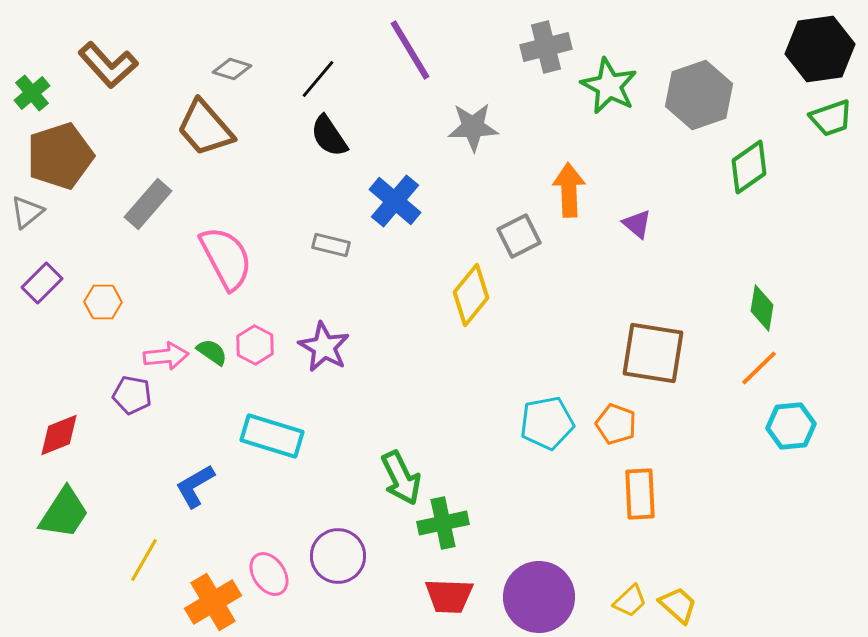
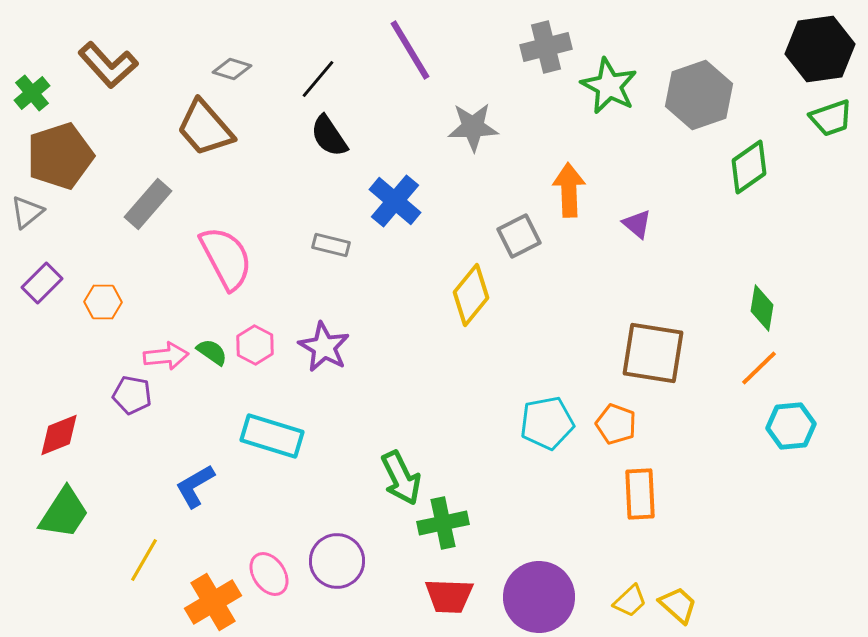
purple circle at (338, 556): moved 1 px left, 5 px down
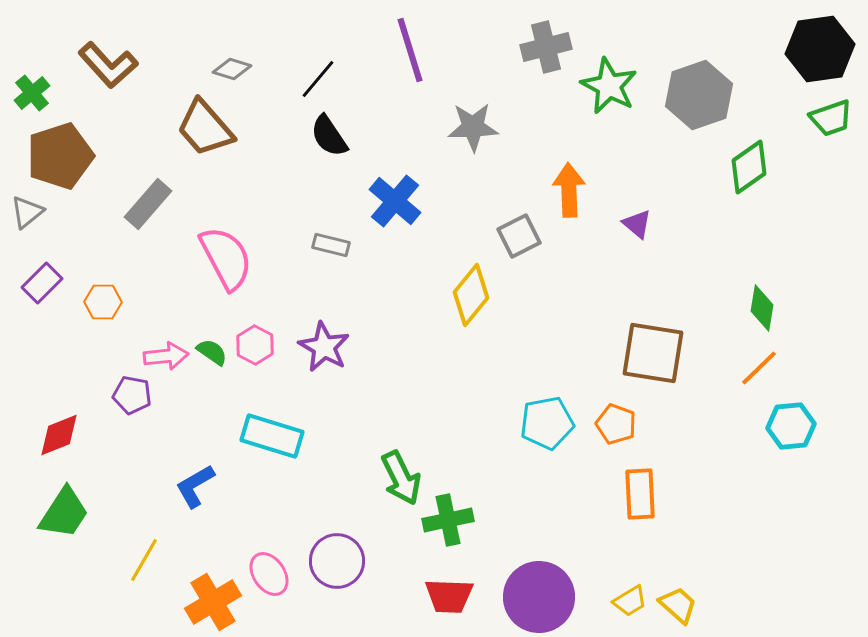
purple line at (410, 50): rotated 14 degrees clockwise
green cross at (443, 523): moved 5 px right, 3 px up
yellow trapezoid at (630, 601): rotated 12 degrees clockwise
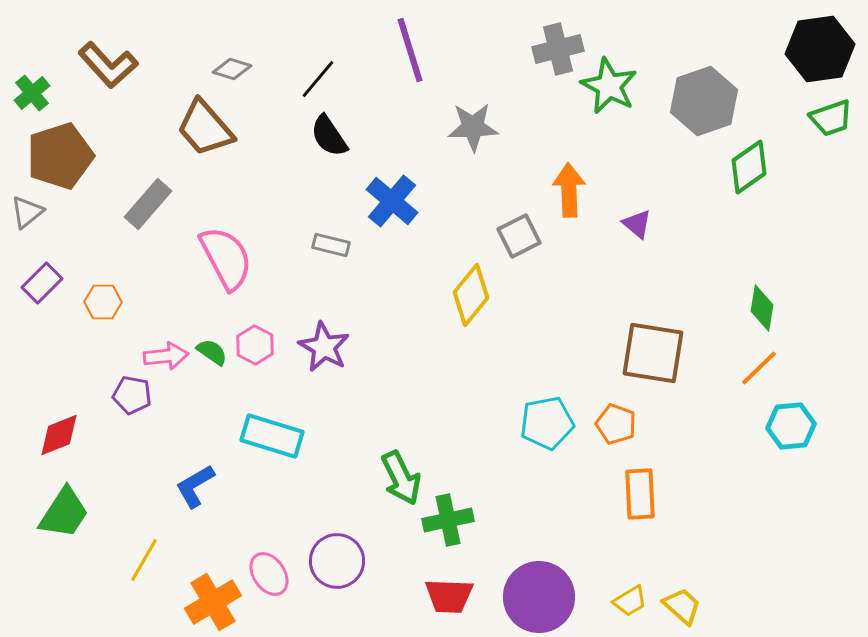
gray cross at (546, 47): moved 12 px right, 2 px down
gray hexagon at (699, 95): moved 5 px right, 6 px down
blue cross at (395, 201): moved 3 px left
yellow trapezoid at (678, 605): moved 4 px right, 1 px down
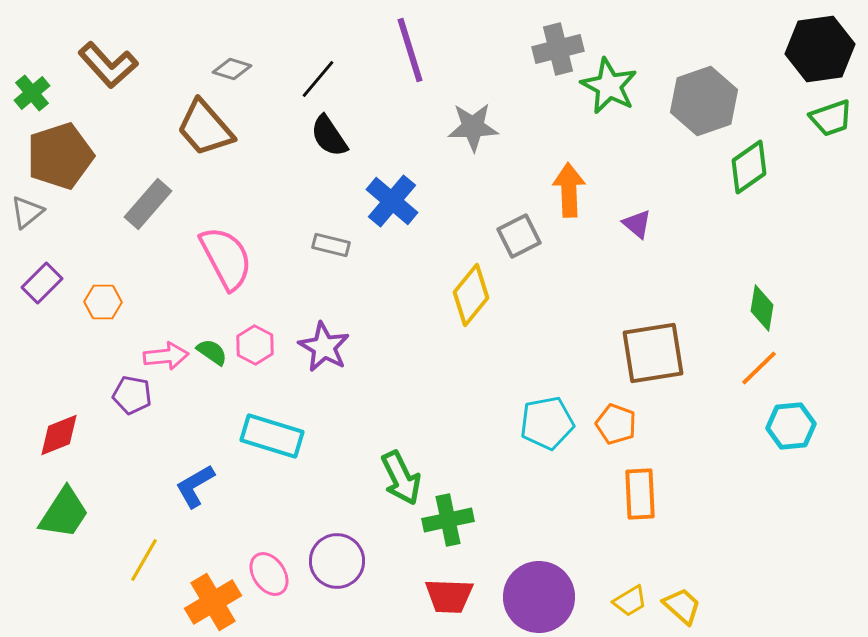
brown square at (653, 353): rotated 18 degrees counterclockwise
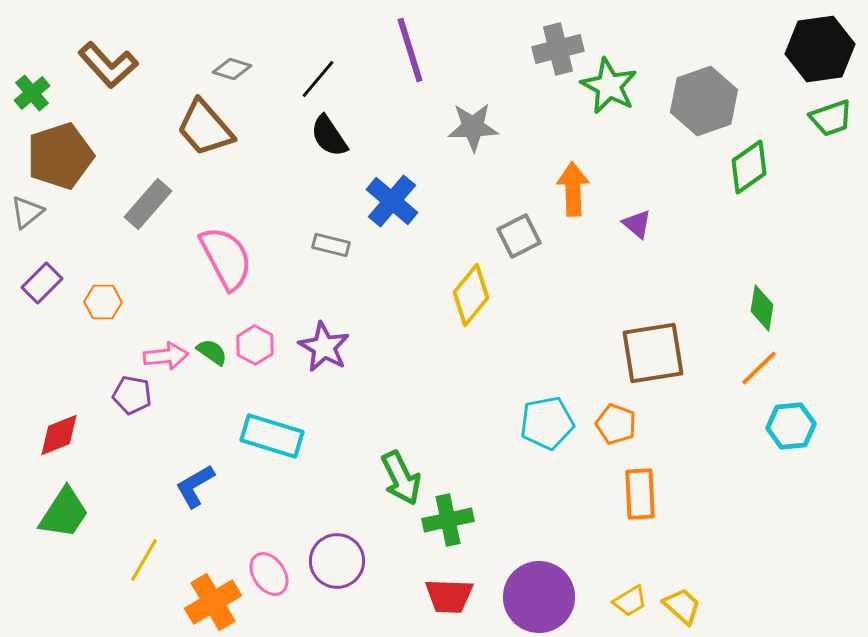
orange arrow at (569, 190): moved 4 px right, 1 px up
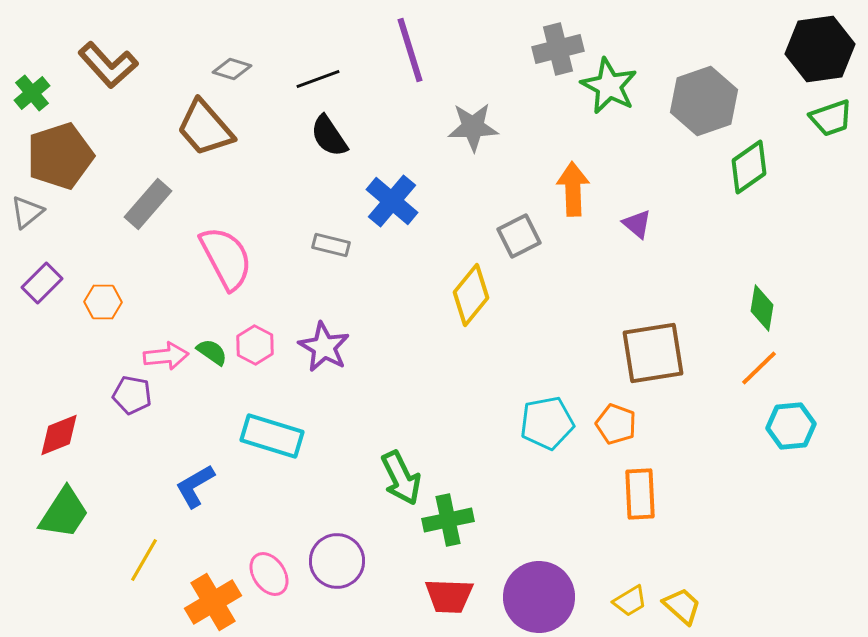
black line at (318, 79): rotated 30 degrees clockwise
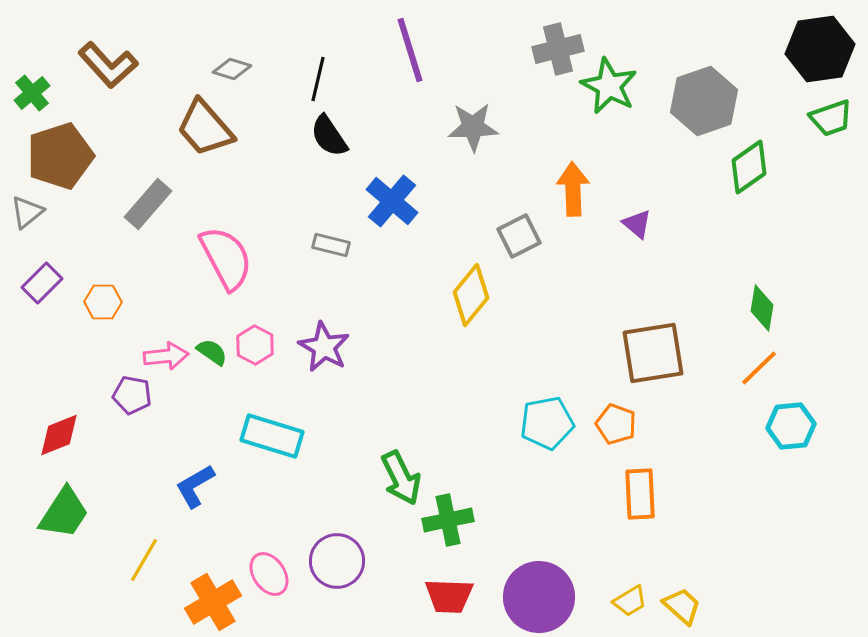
black line at (318, 79): rotated 57 degrees counterclockwise
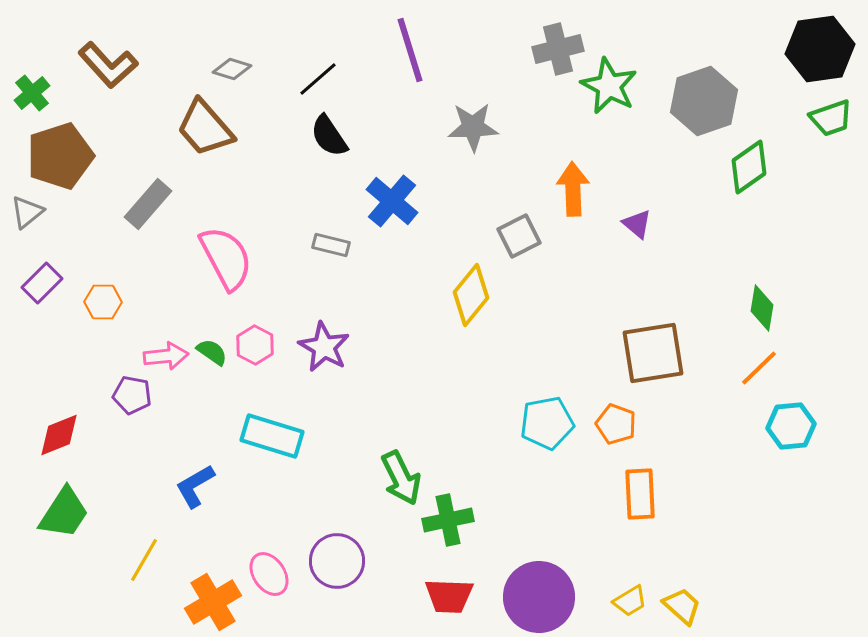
black line at (318, 79): rotated 36 degrees clockwise
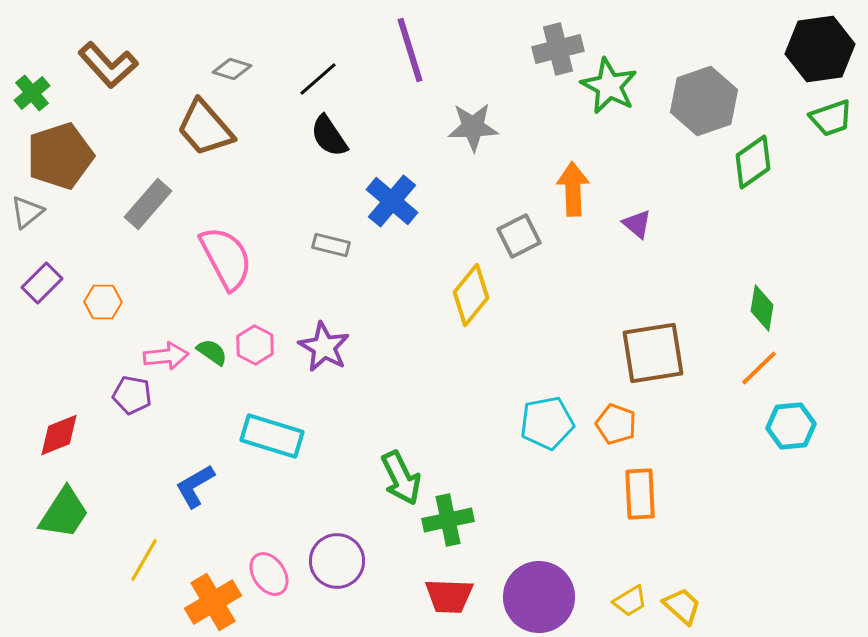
green diamond at (749, 167): moved 4 px right, 5 px up
